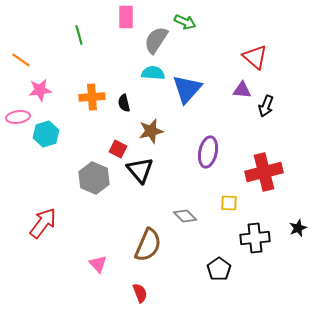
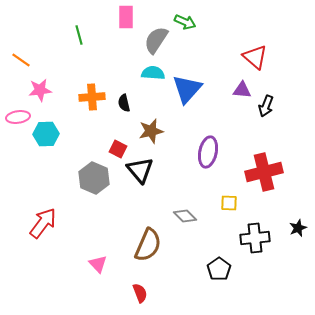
cyan hexagon: rotated 15 degrees clockwise
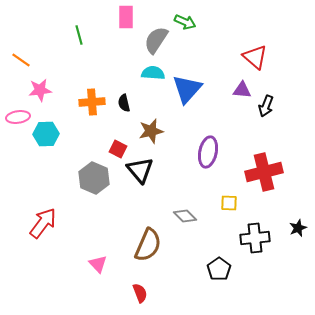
orange cross: moved 5 px down
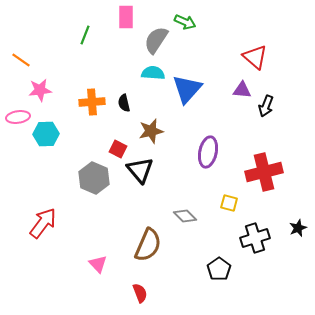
green line: moved 6 px right; rotated 36 degrees clockwise
yellow square: rotated 12 degrees clockwise
black cross: rotated 12 degrees counterclockwise
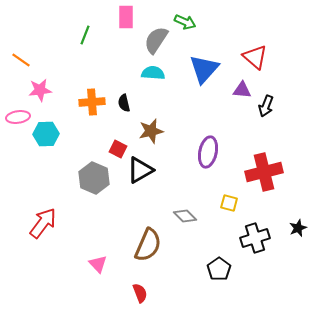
blue triangle: moved 17 px right, 20 px up
black triangle: rotated 40 degrees clockwise
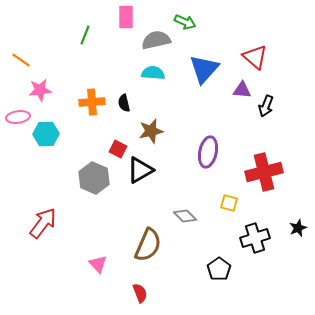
gray semicircle: rotated 44 degrees clockwise
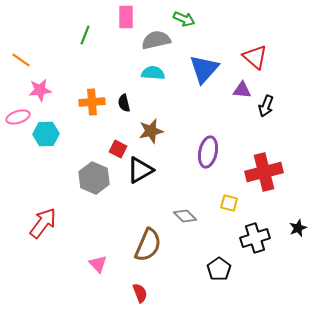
green arrow: moved 1 px left, 3 px up
pink ellipse: rotated 10 degrees counterclockwise
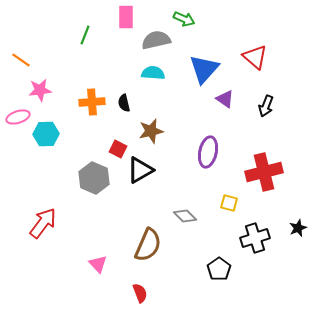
purple triangle: moved 17 px left, 9 px down; rotated 30 degrees clockwise
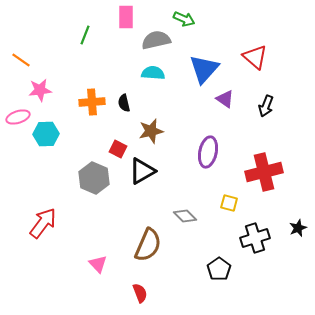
black triangle: moved 2 px right, 1 px down
